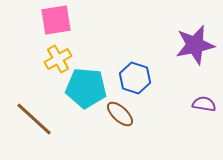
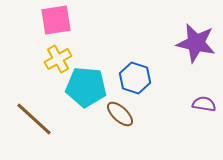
purple star: moved 1 px right, 2 px up; rotated 24 degrees clockwise
cyan pentagon: moved 1 px up
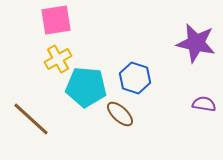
brown line: moved 3 px left
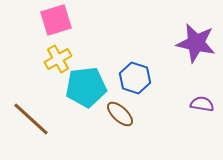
pink square: rotated 8 degrees counterclockwise
cyan pentagon: rotated 12 degrees counterclockwise
purple semicircle: moved 2 px left
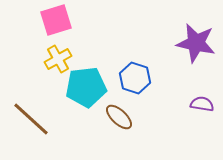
brown ellipse: moved 1 px left, 3 px down
